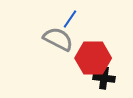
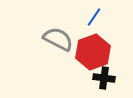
blue line: moved 24 px right, 2 px up
red hexagon: moved 6 px up; rotated 20 degrees counterclockwise
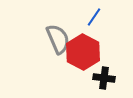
gray semicircle: rotated 40 degrees clockwise
red hexagon: moved 10 px left; rotated 12 degrees counterclockwise
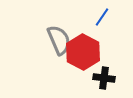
blue line: moved 8 px right
gray semicircle: moved 1 px right, 1 px down
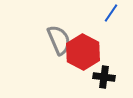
blue line: moved 9 px right, 4 px up
black cross: moved 1 px up
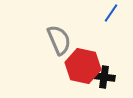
red hexagon: moved 14 px down; rotated 16 degrees counterclockwise
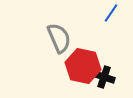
gray semicircle: moved 2 px up
black cross: rotated 10 degrees clockwise
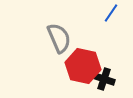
black cross: moved 2 px down
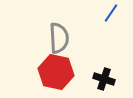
gray semicircle: rotated 20 degrees clockwise
red hexagon: moved 27 px left, 6 px down
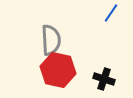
gray semicircle: moved 8 px left, 2 px down
red hexagon: moved 2 px right, 2 px up
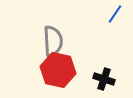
blue line: moved 4 px right, 1 px down
gray semicircle: moved 2 px right, 1 px down
